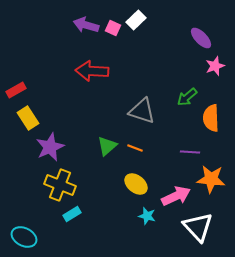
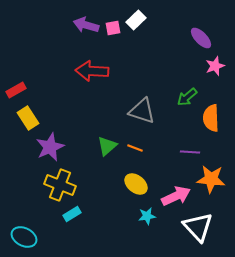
pink square: rotated 35 degrees counterclockwise
cyan star: rotated 24 degrees counterclockwise
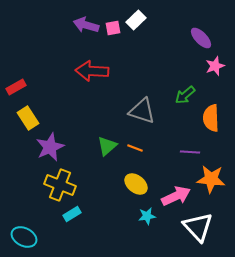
red rectangle: moved 3 px up
green arrow: moved 2 px left, 2 px up
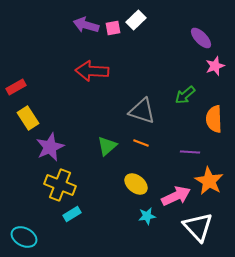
orange semicircle: moved 3 px right, 1 px down
orange line: moved 6 px right, 5 px up
orange star: moved 2 px left, 2 px down; rotated 24 degrees clockwise
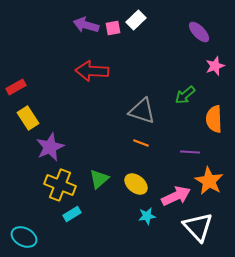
purple ellipse: moved 2 px left, 6 px up
green triangle: moved 8 px left, 33 px down
